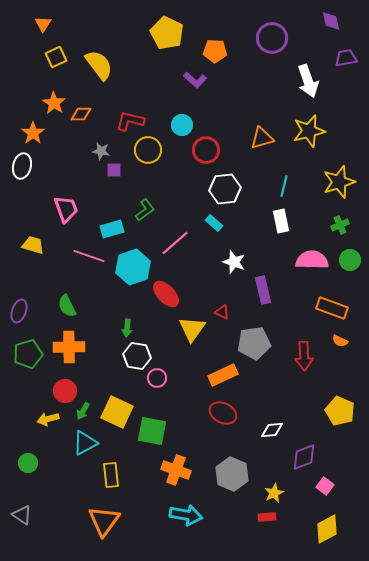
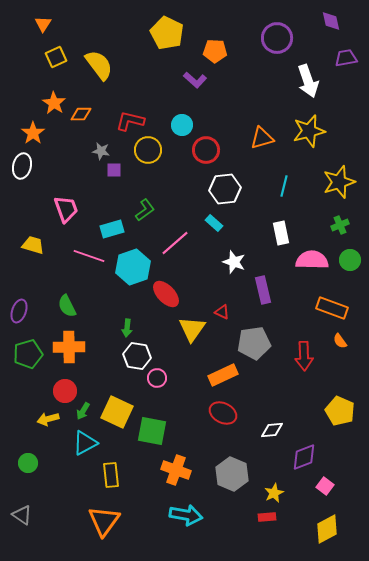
purple circle at (272, 38): moved 5 px right
white rectangle at (281, 221): moved 12 px down
orange semicircle at (340, 341): rotated 28 degrees clockwise
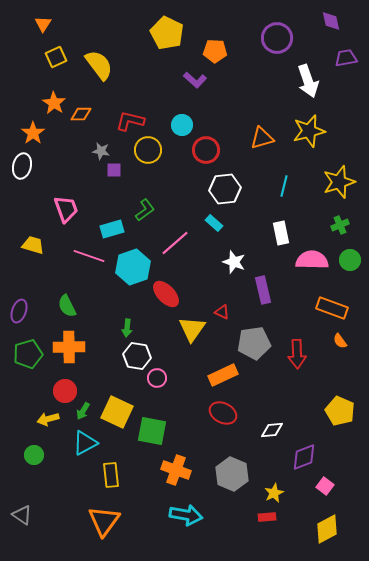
red arrow at (304, 356): moved 7 px left, 2 px up
green circle at (28, 463): moved 6 px right, 8 px up
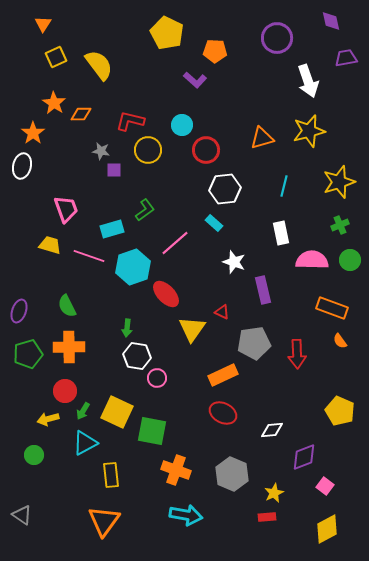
yellow trapezoid at (33, 245): moved 17 px right
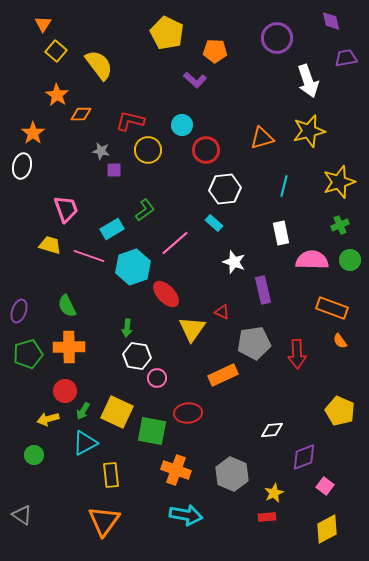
yellow square at (56, 57): moved 6 px up; rotated 25 degrees counterclockwise
orange star at (54, 103): moved 3 px right, 8 px up
cyan rectangle at (112, 229): rotated 15 degrees counterclockwise
red ellipse at (223, 413): moved 35 px left; rotated 32 degrees counterclockwise
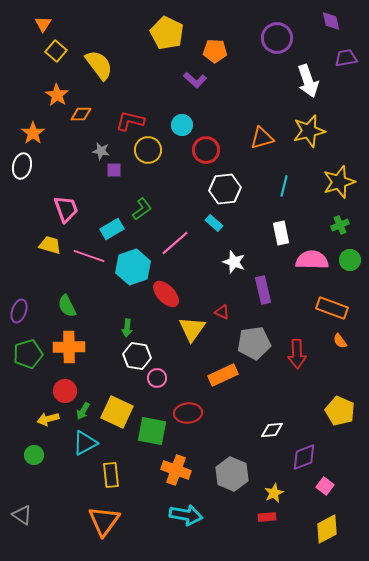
green L-shape at (145, 210): moved 3 px left, 1 px up
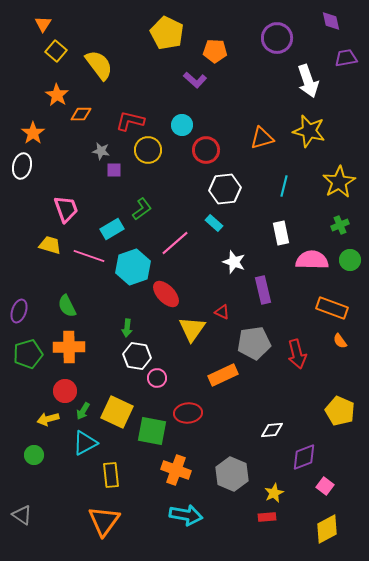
yellow star at (309, 131): rotated 28 degrees clockwise
yellow star at (339, 182): rotated 12 degrees counterclockwise
red arrow at (297, 354): rotated 12 degrees counterclockwise
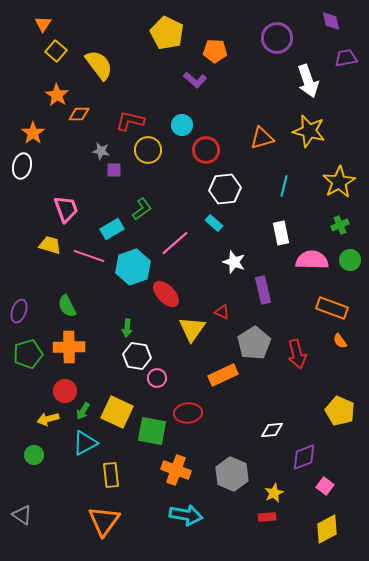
orange diamond at (81, 114): moved 2 px left
gray pentagon at (254, 343): rotated 24 degrees counterclockwise
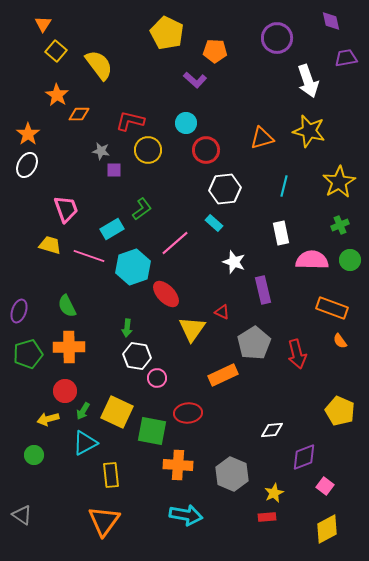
cyan circle at (182, 125): moved 4 px right, 2 px up
orange star at (33, 133): moved 5 px left, 1 px down
white ellipse at (22, 166): moved 5 px right, 1 px up; rotated 15 degrees clockwise
orange cross at (176, 470): moved 2 px right, 5 px up; rotated 16 degrees counterclockwise
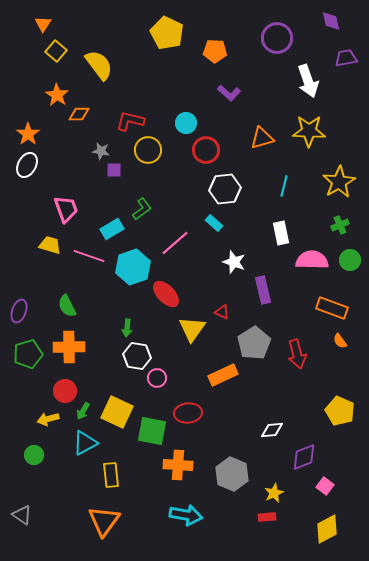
purple L-shape at (195, 80): moved 34 px right, 13 px down
yellow star at (309, 131): rotated 12 degrees counterclockwise
